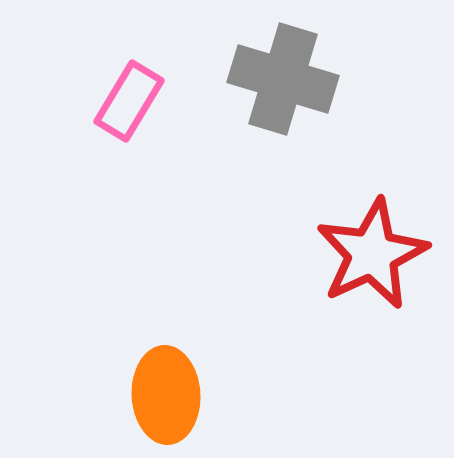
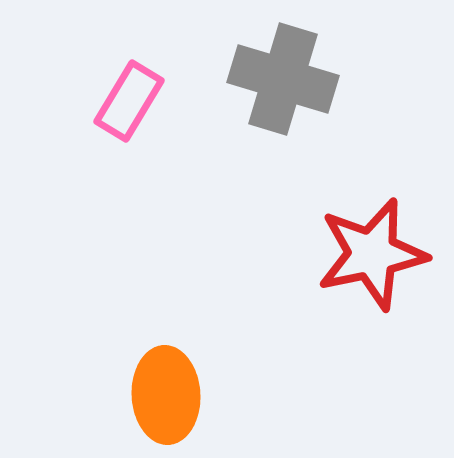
red star: rotated 13 degrees clockwise
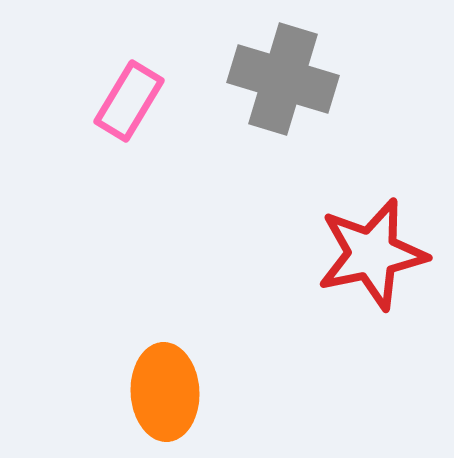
orange ellipse: moved 1 px left, 3 px up
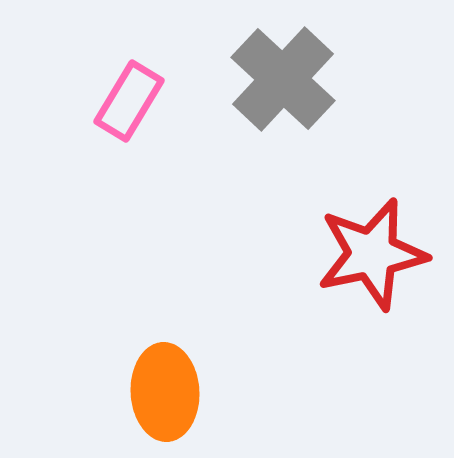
gray cross: rotated 26 degrees clockwise
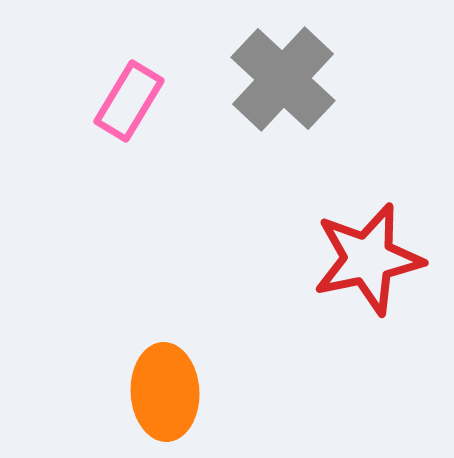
red star: moved 4 px left, 5 px down
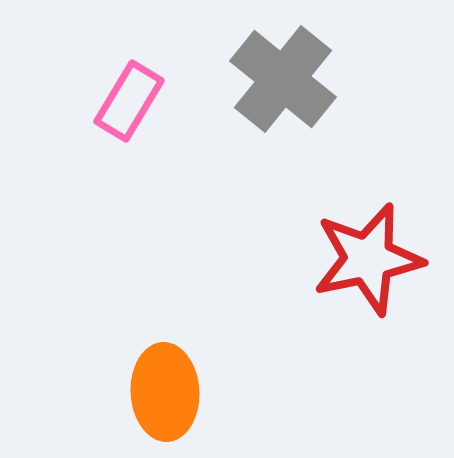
gray cross: rotated 4 degrees counterclockwise
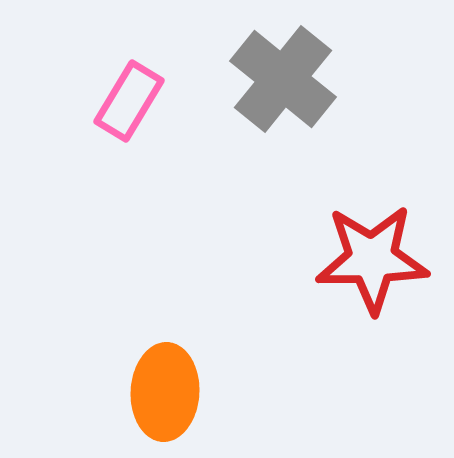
red star: moved 4 px right; rotated 11 degrees clockwise
orange ellipse: rotated 6 degrees clockwise
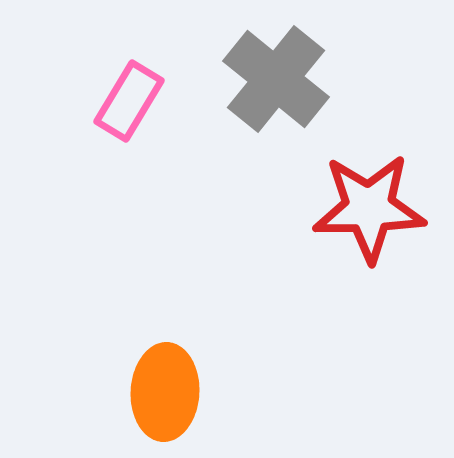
gray cross: moved 7 px left
red star: moved 3 px left, 51 px up
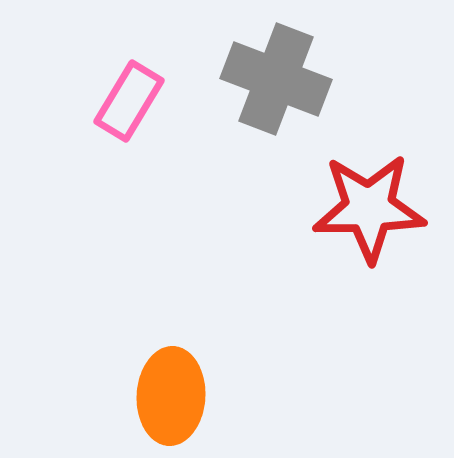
gray cross: rotated 18 degrees counterclockwise
orange ellipse: moved 6 px right, 4 px down
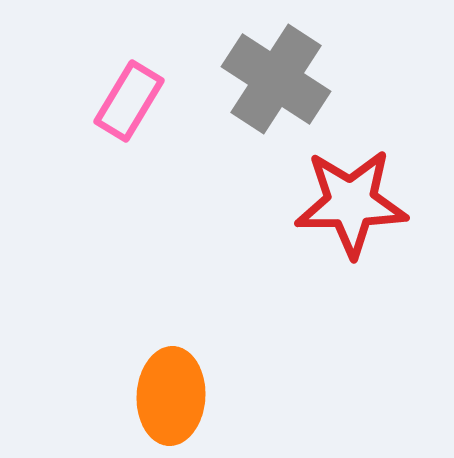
gray cross: rotated 12 degrees clockwise
red star: moved 18 px left, 5 px up
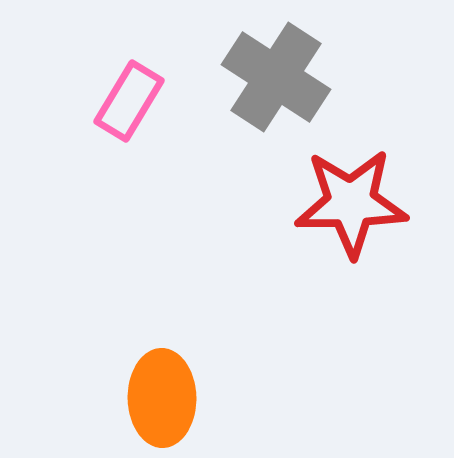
gray cross: moved 2 px up
orange ellipse: moved 9 px left, 2 px down; rotated 4 degrees counterclockwise
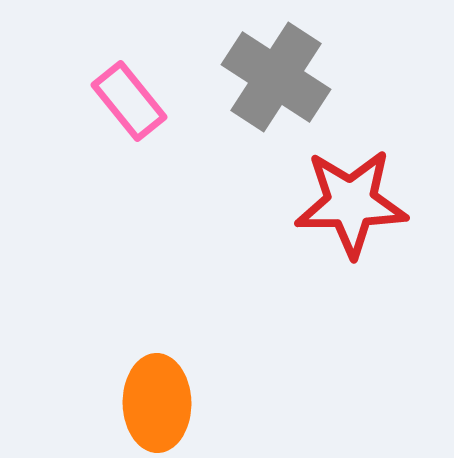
pink rectangle: rotated 70 degrees counterclockwise
orange ellipse: moved 5 px left, 5 px down
